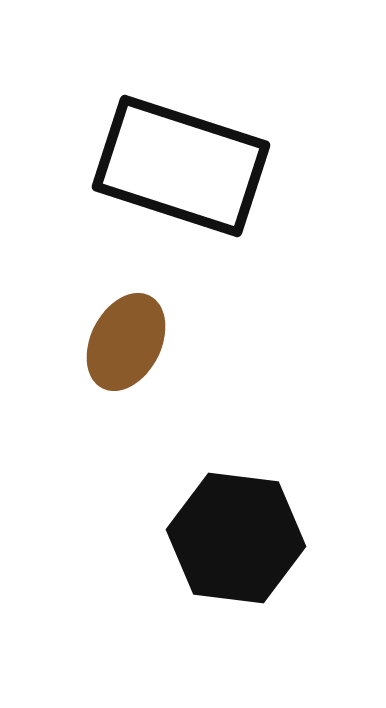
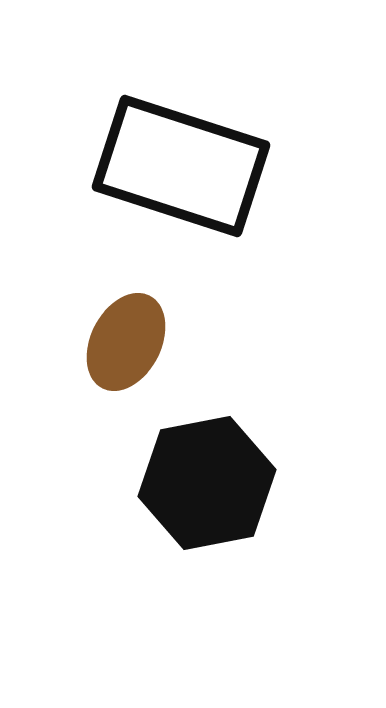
black hexagon: moved 29 px left, 55 px up; rotated 18 degrees counterclockwise
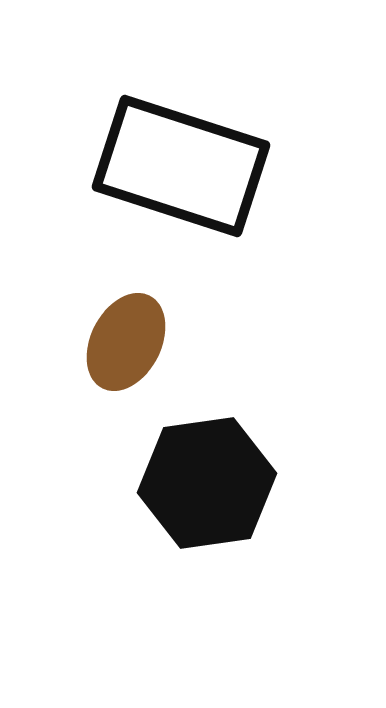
black hexagon: rotated 3 degrees clockwise
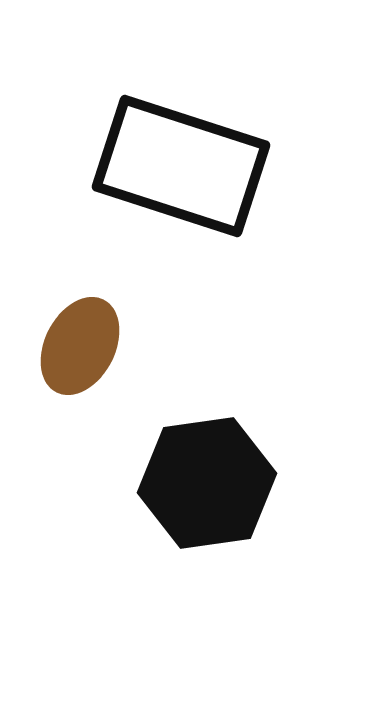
brown ellipse: moved 46 px left, 4 px down
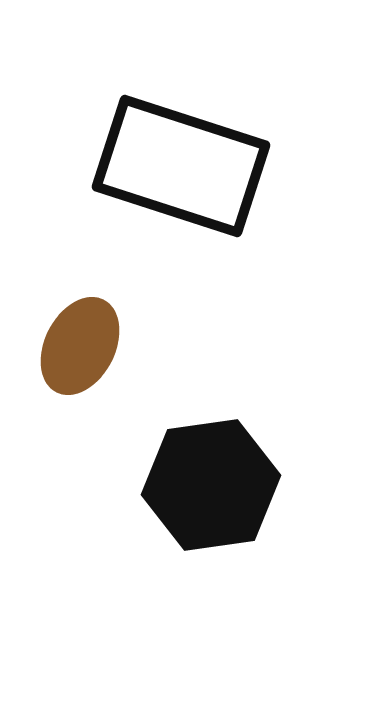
black hexagon: moved 4 px right, 2 px down
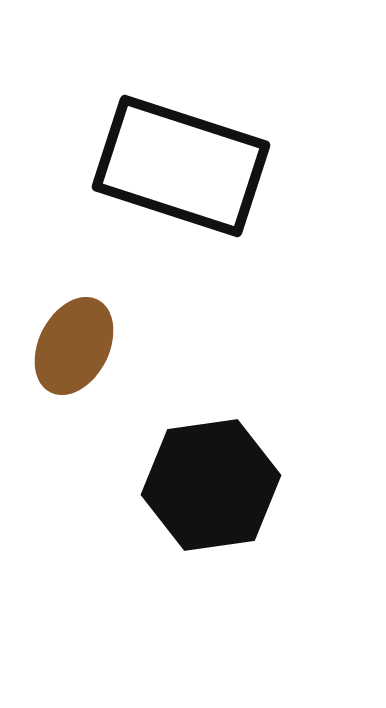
brown ellipse: moved 6 px left
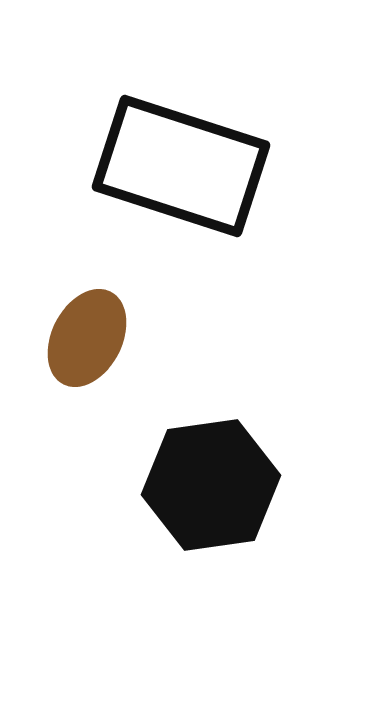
brown ellipse: moved 13 px right, 8 px up
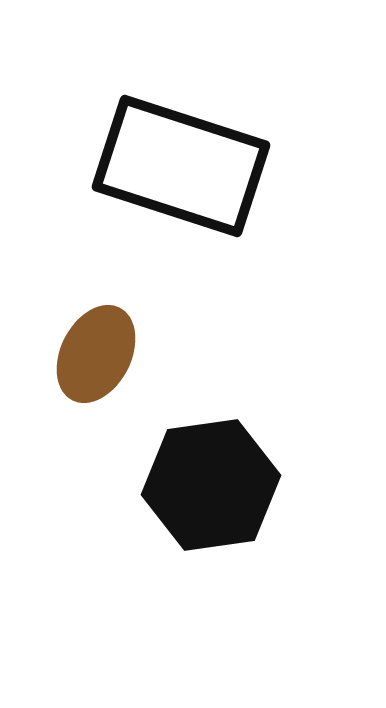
brown ellipse: moved 9 px right, 16 px down
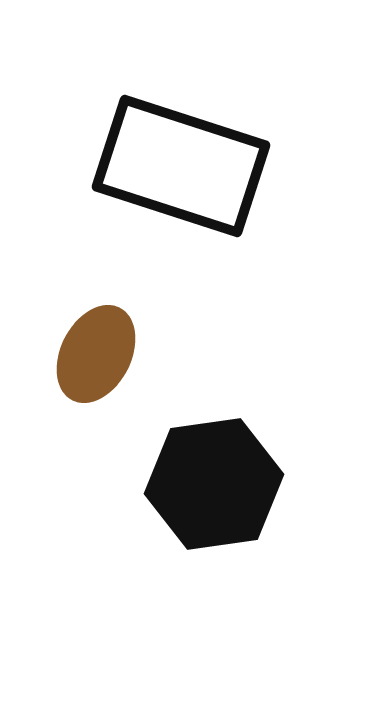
black hexagon: moved 3 px right, 1 px up
